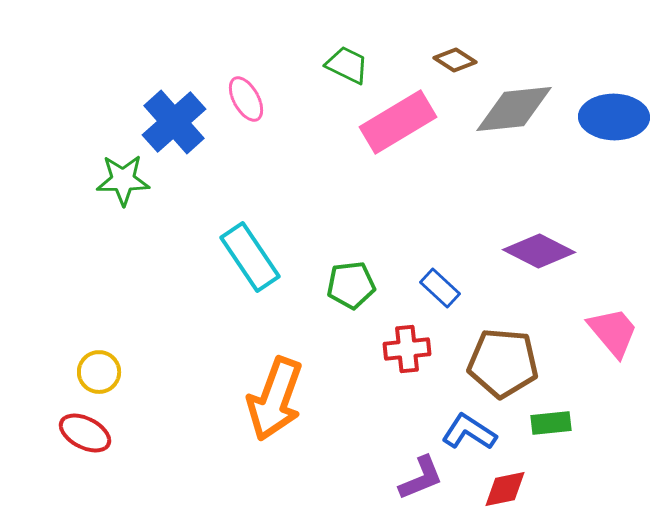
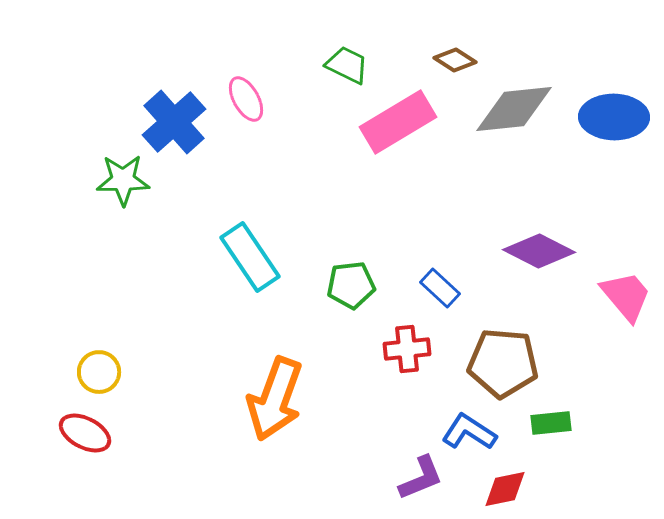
pink trapezoid: moved 13 px right, 36 px up
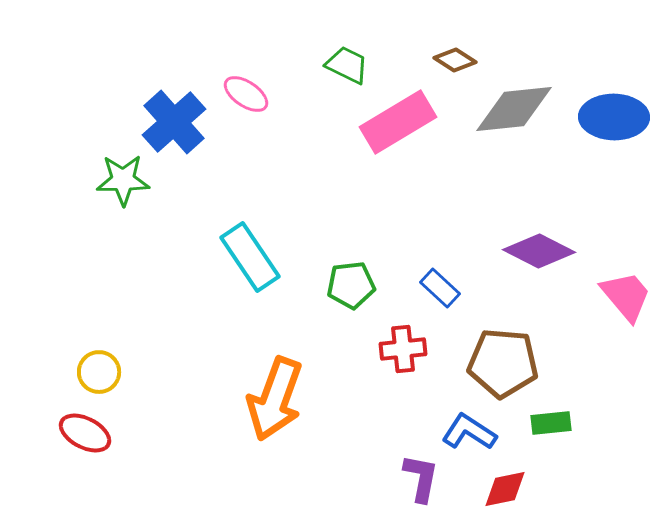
pink ellipse: moved 5 px up; rotated 27 degrees counterclockwise
red cross: moved 4 px left
purple L-shape: rotated 57 degrees counterclockwise
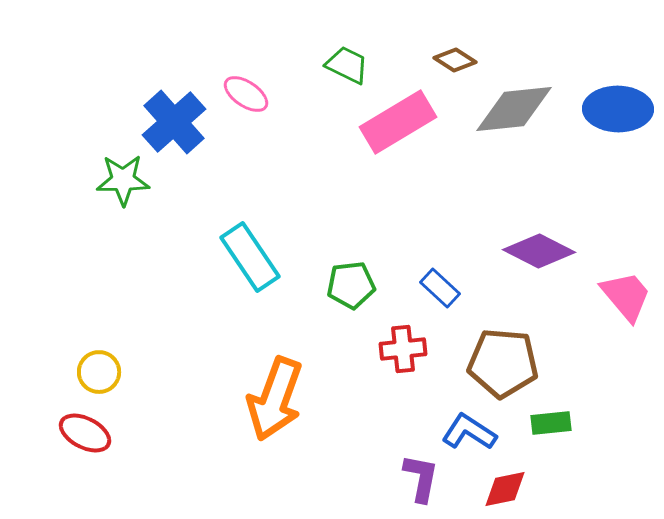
blue ellipse: moved 4 px right, 8 px up
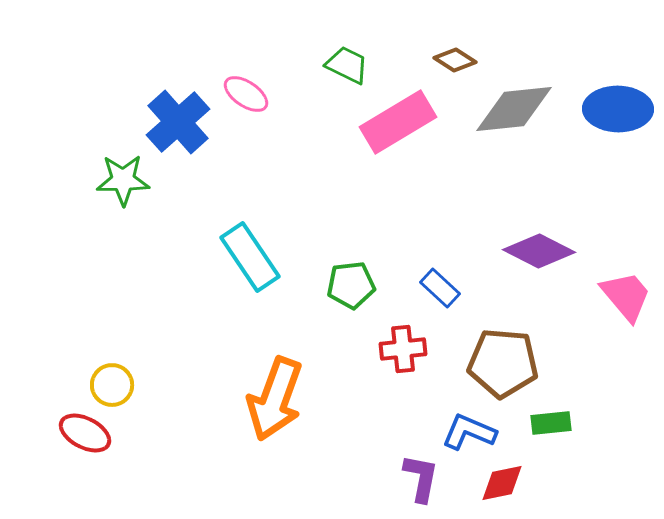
blue cross: moved 4 px right
yellow circle: moved 13 px right, 13 px down
blue L-shape: rotated 10 degrees counterclockwise
red diamond: moved 3 px left, 6 px up
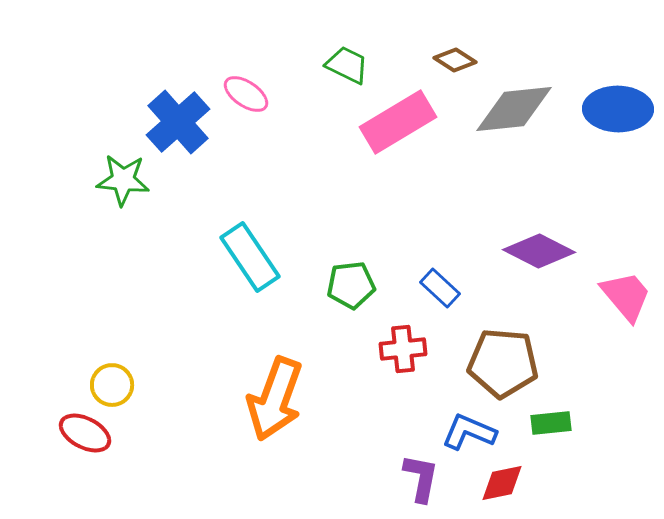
green star: rotated 6 degrees clockwise
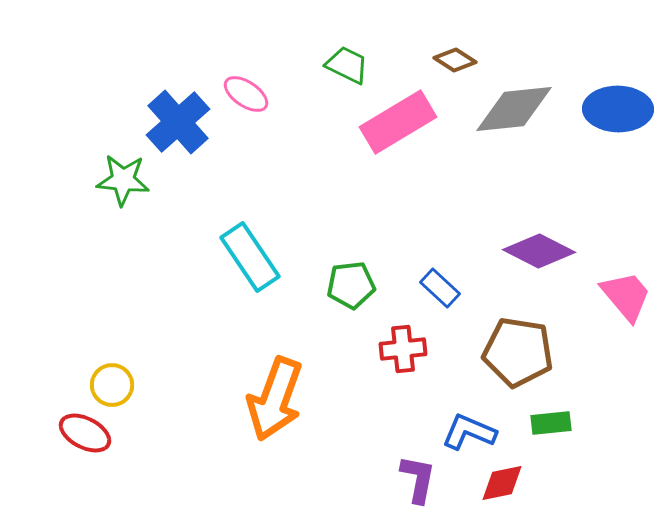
brown pentagon: moved 15 px right, 11 px up; rotated 4 degrees clockwise
purple L-shape: moved 3 px left, 1 px down
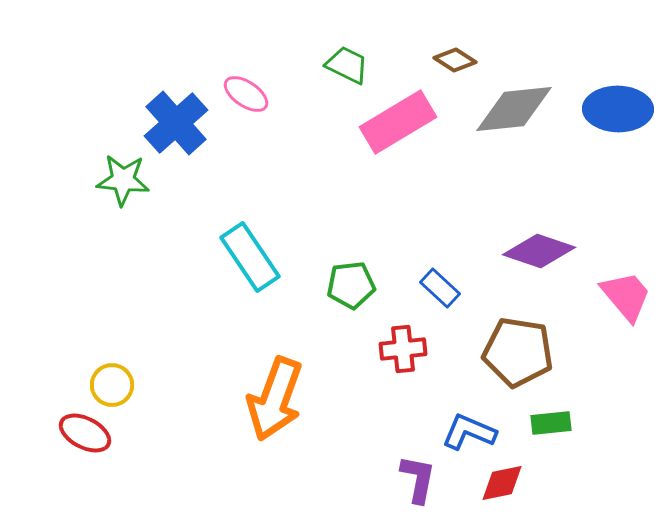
blue cross: moved 2 px left, 1 px down
purple diamond: rotated 8 degrees counterclockwise
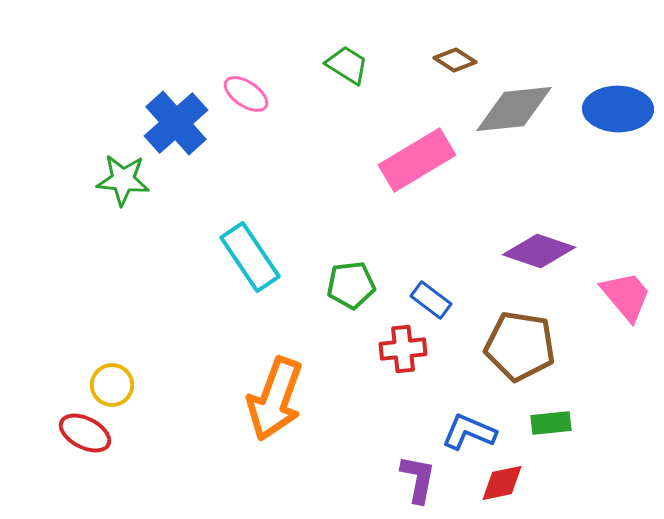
green trapezoid: rotated 6 degrees clockwise
pink rectangle: moved 19 px right, 38 px down
blue rectangle: moved 9 px left, 12 px down; rotated 6 degrees counterclockwise
brown pentagon: moved 2 px right, 6 px up
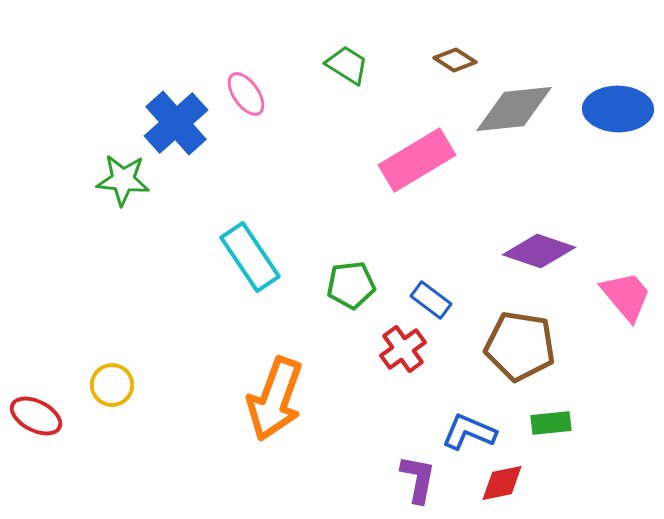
pink ellipse: rotated 21 degrees clockwise
red cross: rotated 30 degrees counterclockwise
red ellipse: moved 49 px left, 17 px up
